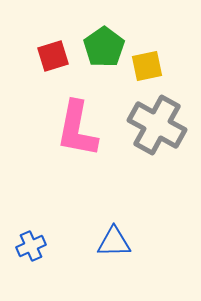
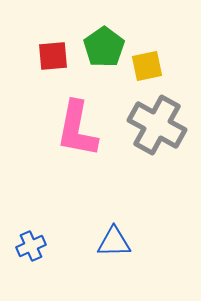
red square: rotated 12 degrees clockwise
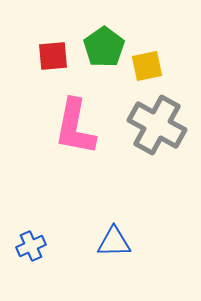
pink L-shape: moved 2 px left, 2 px up
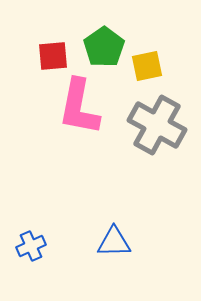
pink L-shape: moved 4 px right, 20 px up
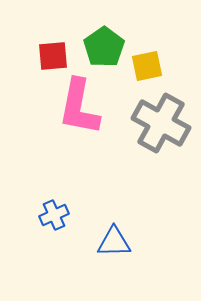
gray cross: moved 4 px right, 2 px up
blue cross: moved 23 px right, 31 px up
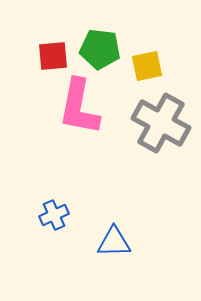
green pentagon: moved 4 px left, 2 px down; rotated 30 degrees counterclockwise
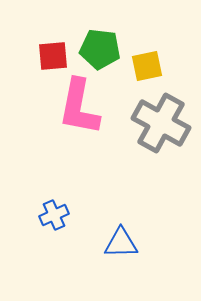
blue triangle: moved 7 px right, 1 px down
